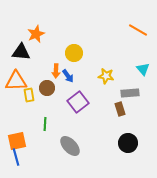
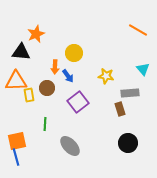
orange arrow: moved 1 px left, 4 px up
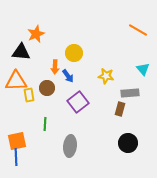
brown rectangle: rotated 32 degrees clockwise
gray ellipse: rotated 50 degrees clockwise
blue line: rotated 12 degrees clockwise
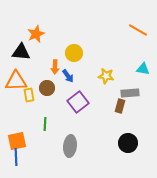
cyan triangle: rotated 40 degrees counterclockwise
brown rectangle: moved 3 px up
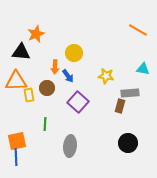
purple square: rotated 10 degrees counterclockwise
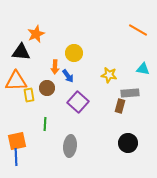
yellow star: moved 3 px right, 1 px up
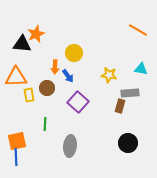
black triangle: moved 1 px right, 8 px up
cyan triangle: moved 2 px left
orange triangle: moved 4 px up
